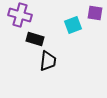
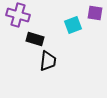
purple cross: moved 2 px left
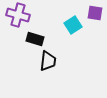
cyan square: rotated 12 degrees counterclockwise
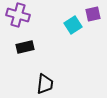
purple square: moved 2 px left, 1 px down; rotated 21 degrees counterclockwise
black rectangle: moved 10 px left, 8 px down; rotated 30 degrees counterclockwise
black trapezoid: moved 3 px left, 23 px down
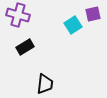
black rectangle: rotated 18 degrees counterclockwise
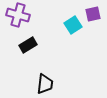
black rectangle: moved 3 px right, 2 px up
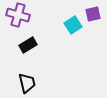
black trapezoid: moved 18 px left, 1 px up; rotated 20 degrees counterclockwise
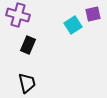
black rectangle: rotated 36 degrees counterclockwise
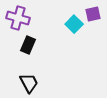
purple cross: moved 3 px down
cyan square: moved 1 px right, 1 px up; rotated 12 degrees counterclockwise
black trapezoid: moved 2 px right; rotated 15 degrees counterclockwise
